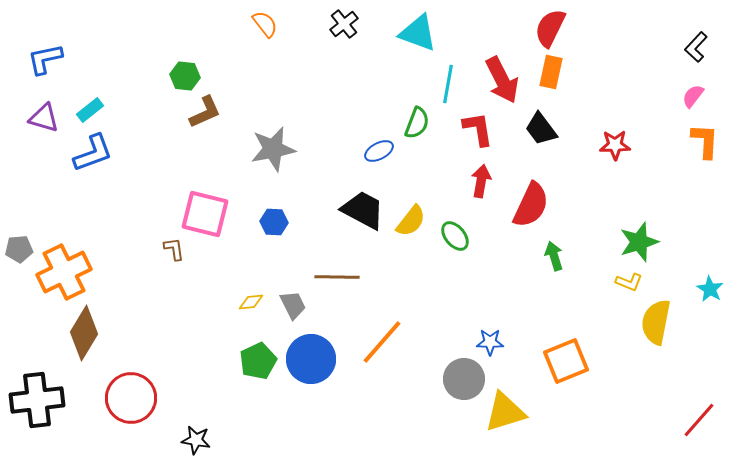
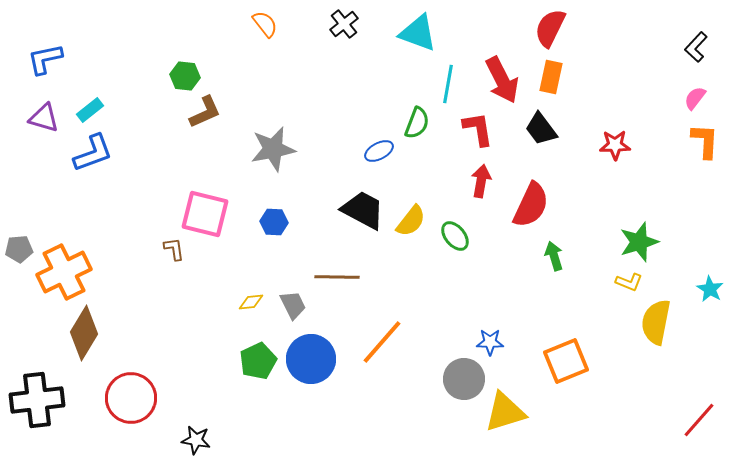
orange rectangle at (551, 72): moved 5 px down
pink semicircle at (693, 96): moved 2 px right, 2 px down
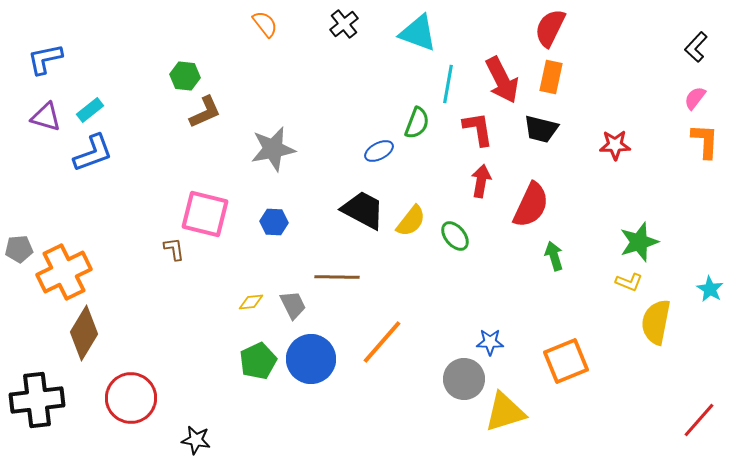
purple triangle at (44, 118): moved 2 px right, 1 px up
black trapezoid at (541, 129): rotated 39 degrees counterclockwise
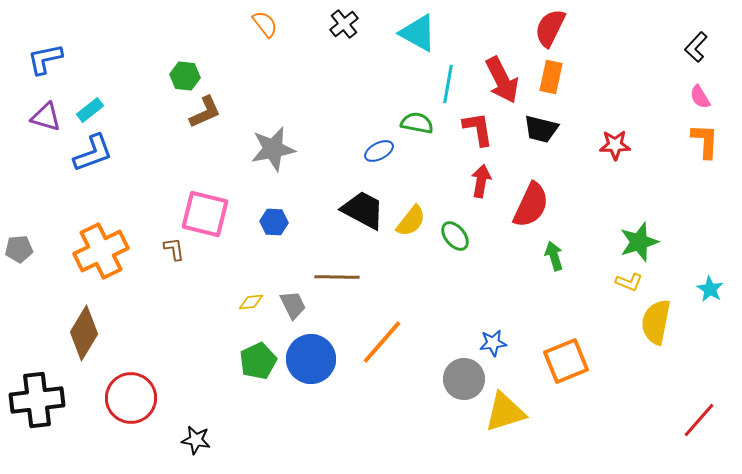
cyan triangle at (418, 33): rotated 9 degrees clockwise
pink semicircle at (695, 98): moved 5 px right, 1 px up; rotated 70 degrees counterclockwise
green semicircle at (417, 123): rotated 100 degrees counterclockwise
orange cross at (64, 272): moved 37 px right, 21 px up
blue star at (490, 342): moved 3 px right, 1 px down; rotated 8 degrees counterclockwise
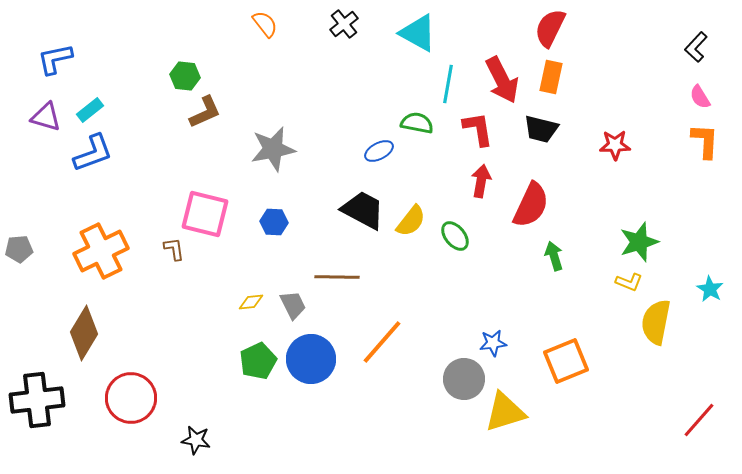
blue L-shape at (45, 59): moved 10 px right
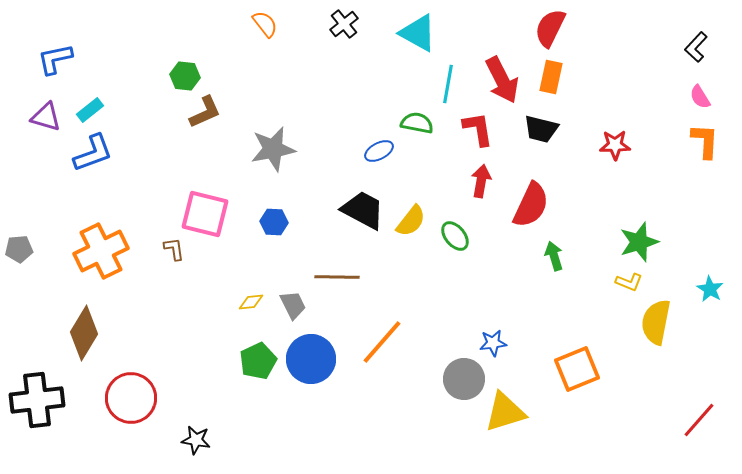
orange square at (566, 361): moved 11 px right, 8 px down
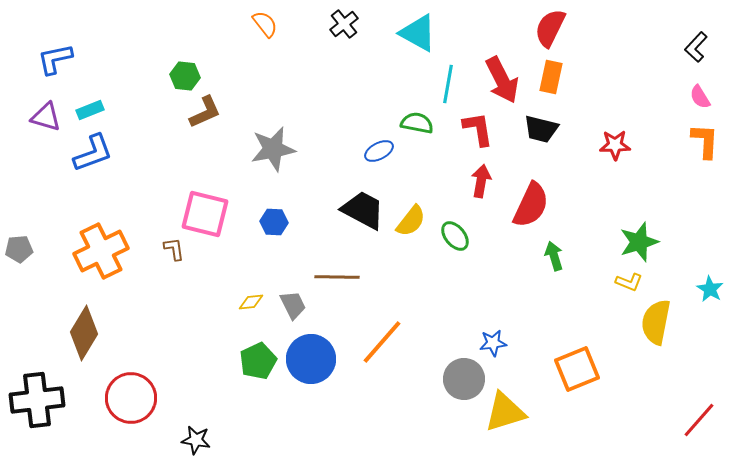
cyan rectangle at (90, 110): rotated 16 degrees clockwise
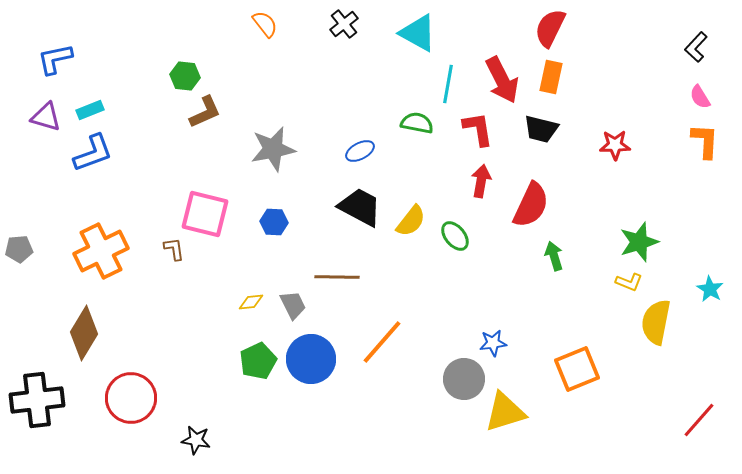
blue ellipse at (379, 151): moved 19 px left
black trapezoid at (363, 210): moved 3 px left, 3 px up
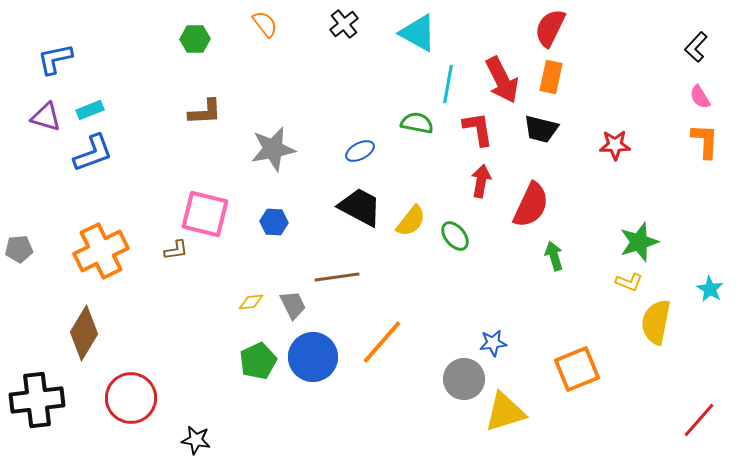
green hexagon at (185, 76): moved 10 px right, 37 px up; rotated 8 degrees counterclockwise
brown L-shape at (205, 112): rotated 21 degrees clockwise
brown L-shape at (174, 249): moved 2 px right, 1 px down; rotated 90 degrees clockwise
brown line at (337, 277): rotated 9 degrees counterclockwise
blue circle at (311, 359): moved 2 px right, 2 px up
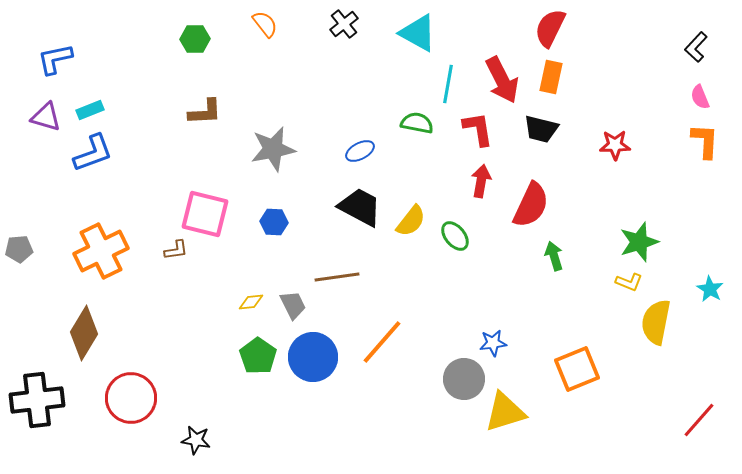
pink semicircle at (700, 97): rotated 10 degrees clockwise
green pentagon at (258, 361): moved 5 px up; rotated 12 degrees counterclockwise
